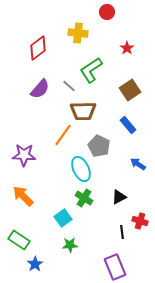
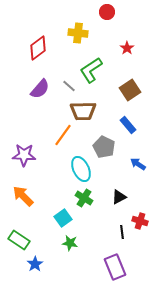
gray pentagon: moved 5 px right, 1 px down
green star: moved 2 px up; rotated 14 degrees clockwise
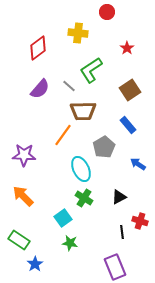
gray pentagon: rotated 15 degrees clockwise
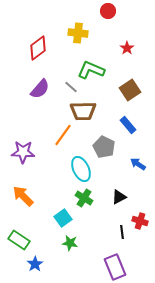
red circle: moved 1 px right, 1 px up
green L-shape: rotated 56 degrees clockwise
gray line: moved 2 px right, 1 px down
gray pentagon: rotated 15 degrees counterclockwise
purple star: moved 1 px left, 3 px up
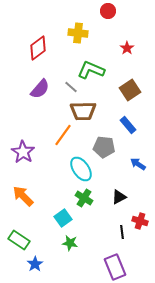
gray pentagon: rotated 20 degrees counterclockwise
purple star: rotated 30 degrees clockwise
cyan ellipse: rotated 10 degrees counterclockwise
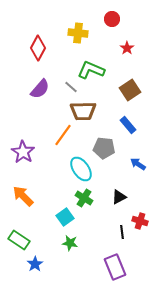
red circle: moved 4 px right, 8 px down
red diamond: rotated 25 degrees counterclockwise
gray pentagon: moved 1 px down
cyan square: moved 2 px right, 1 px up
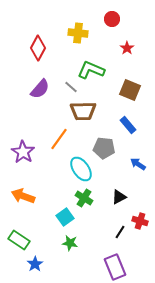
brown square: rotated 35 degrees counterclockwise
orange line: moved 4 px left, 4 px down
orange arrow: rotated 25 degrees counterclockwise
black line: moved 2 px left; rotated 40 degrees clockwise
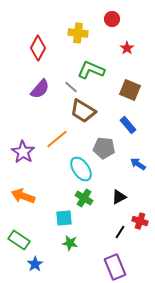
brown trapezoid: rotated 32 degrees clockwise
orange line: moved 2 px left; rotated 15 degrees clockwise
cyan square: moved 1 px left, 1 px down; rotated 30 degrees clockwise
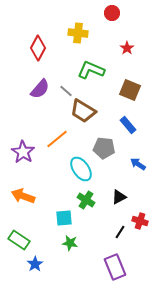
red circle: moved 6 px up
gray line: moved 5 px left, 4 px down
green cross: moved 2 px right, 2 px down
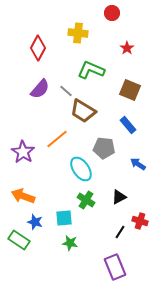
blue star: moved 42 px up; rotated 21 degrees counterclockwise
